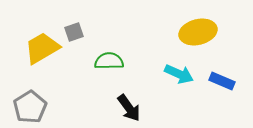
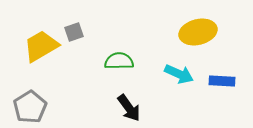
yellow trapezoid: moved 1 px left, 2 px up
green semicircle: moved 10 px right
blue rectangle: rotated 20 degrees counterclockwise
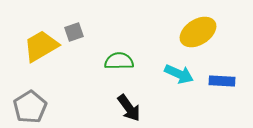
yellow ellipse: rotated 18 degrees counterclockwise
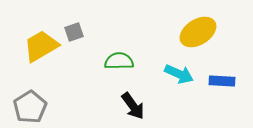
black arrow: moved 4 px right, 2 px up
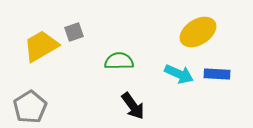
blue rectangle: moved 5 px left, 7 px up
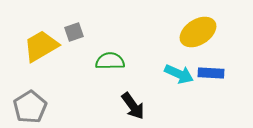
green semicircle: moved 9 px left
blue rectangle: moved 6 px left, 1 px up
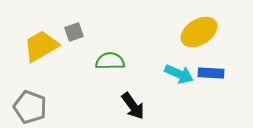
yellow ellipse: moved 1 px right
gray pentagon: rotated 20 degrees counterclockwise
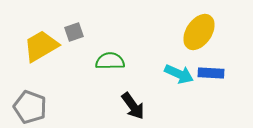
yellow ellipse: rotated 24 degrees counterclockwise
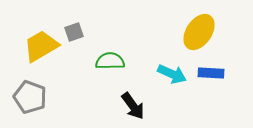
cyan arrow: moved 7 px left
gray pentagon: moved 10 px up
